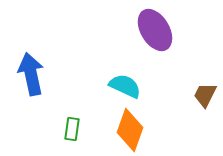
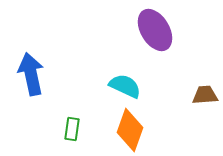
brown trapezoid: rotated 60 degrees clockwise
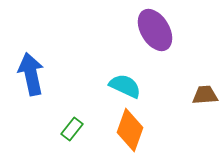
green rectangle: rotated 30 degrees clockwise
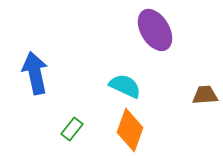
blue arrow: moved 4 px right, 1 px up
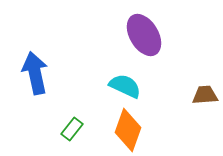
purple ellipse: moved 11 px left, 5 px down
orange diamond: moved 2 px left
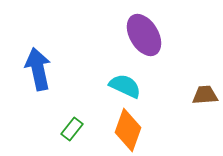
blue arrow: moved 3 px right, 4 px up
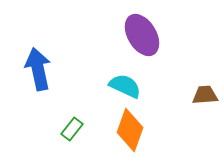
purple ellipse: moved 2 px left
orange diamond: moved 2 px right
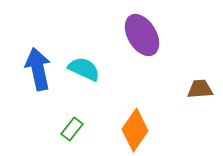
cyan semicircle: moved 41 px left, 17 px up
brown trapezoid: moved 5 px left, 6 px up
orange diamond: moved 5 px right; rotated 15 degrees clockwise
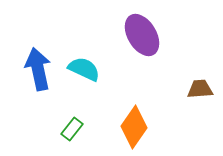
orange diamond: moved 1 px left, 3 px up
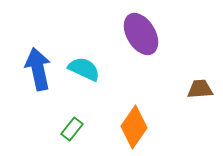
purple ellipse: moved 1 px left, 1 px up
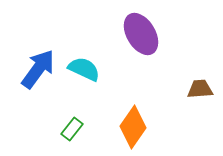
blue arrow: rotated 48 degrees clockwise
orange diamond: moved 1 px left
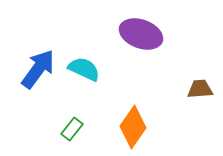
purple ellipse: rotated 39 degrees counterclockwise
